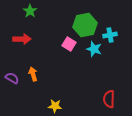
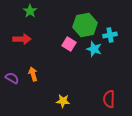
yellow star: moved 8 px right, 5 px up
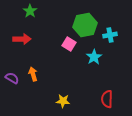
cyan star: moved 8 px down; rotated 21 degrees clockwise
red semicircle: moved 2 px left
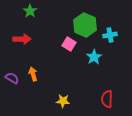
green hexagon: rotated 25 degrees counterclockwise
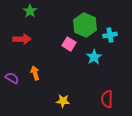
orange arrow: moved 2 px right, 1 px up
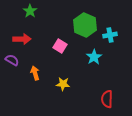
pink square: moved 9 px left, 2 px down
purple semicircle: moved 18 px up
yellow star: moved 17 px up
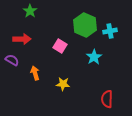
cyan cross: moved 4 px up
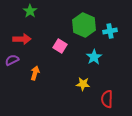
green hexagon: moved 1 px left
purple semicircle: rotated 56 degrees counterclockwise
orange arrow: rotated 32 degrees clockwise
yellow star: moved 20 px right
